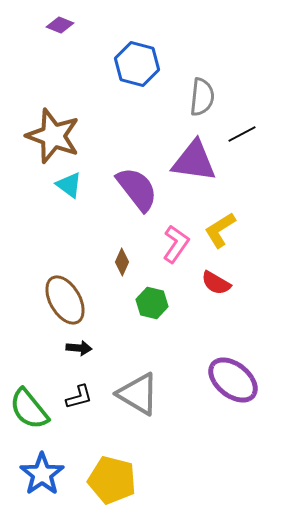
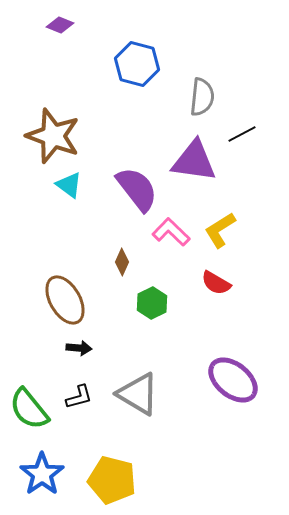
pink L-shape: moved 5 px left, 12 px up; rotated 81 degrees counterclockwise
green hexagon: rotated 20 degrees clockwise
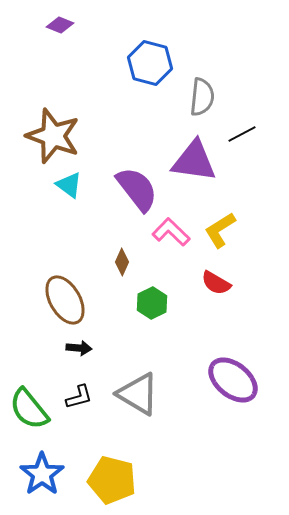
blue hexagon: moved 13 px right, 1 px up
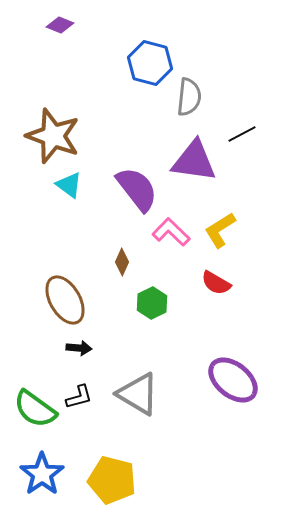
gray semicircle: moved 13 px left
green semicircle: moved 6 px right; rotated 15 degrees counterclockwise
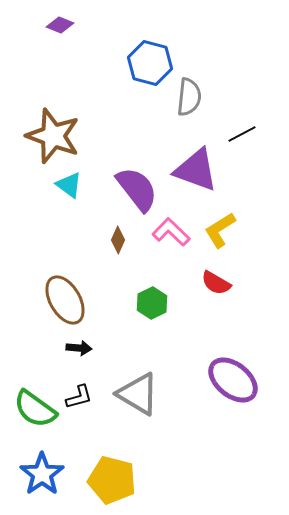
purple triangle: moved 2 px right, 9 px down; rotated 12 degrees clockwise
brown diamond: moved 4 px left, 22 px up
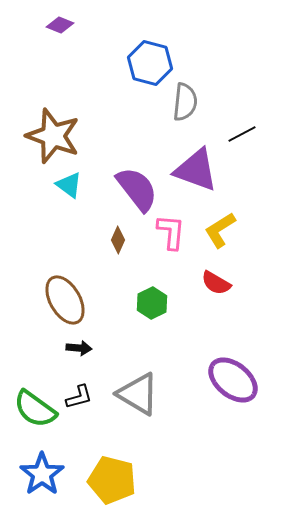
gray semicircle: moved 4 px left, 5 px down
pink L-shape: rotated 51 degrees clockwise
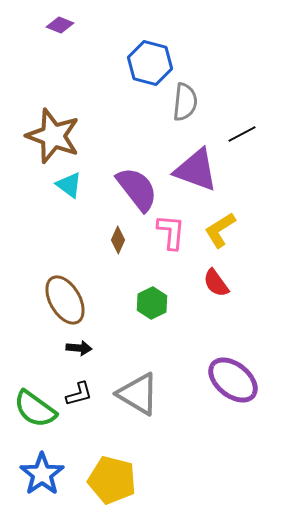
red semicircle: rotated 24 degrees clockwise
black L-shape: moved 3 px up
